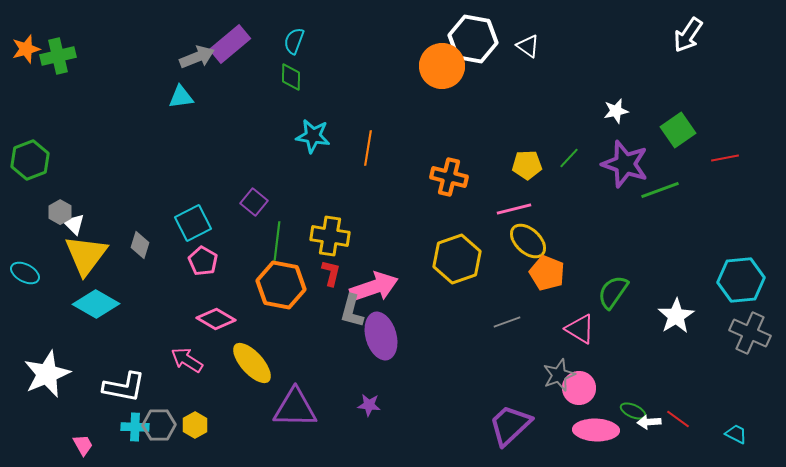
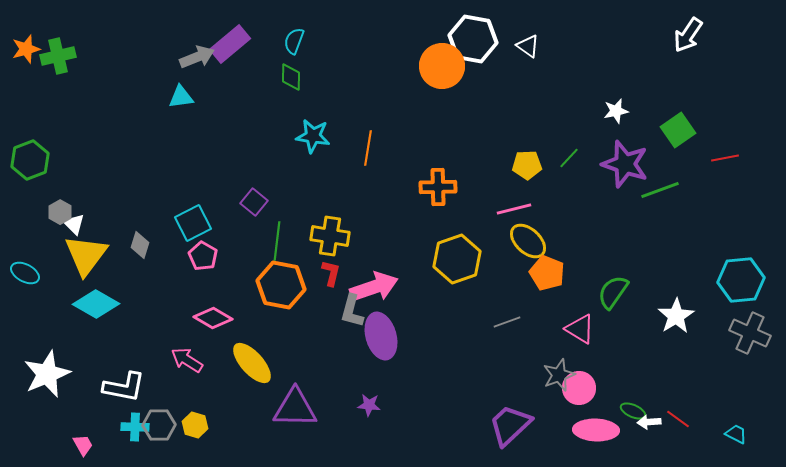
orange cross at (449, 177): moved 11 px left, 10 px down; rotated 15 degrees counterclockwise
pink pentagon at (203, 261): moved 5 px up
pink diamond at (216, 319): moved 3 px left, 1 px up
yellow hexagon at (195, 425): rotated 15 degrees counterclockwise
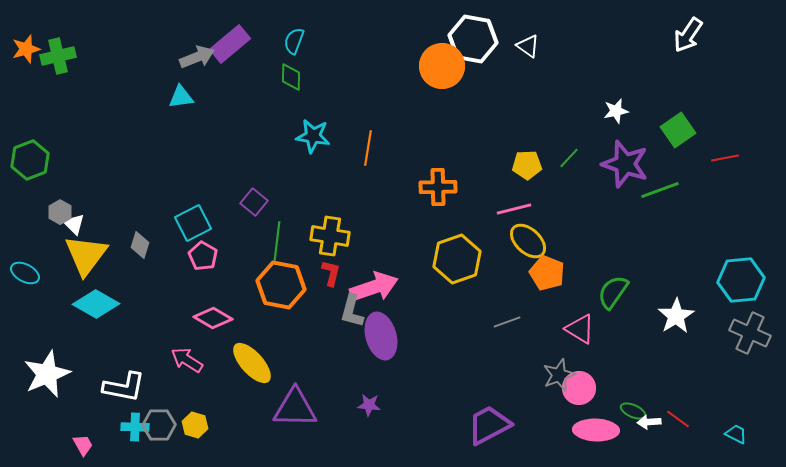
purple trapezoid at (510, 425): moved 21 px left; rotated 15 degrees clockwise
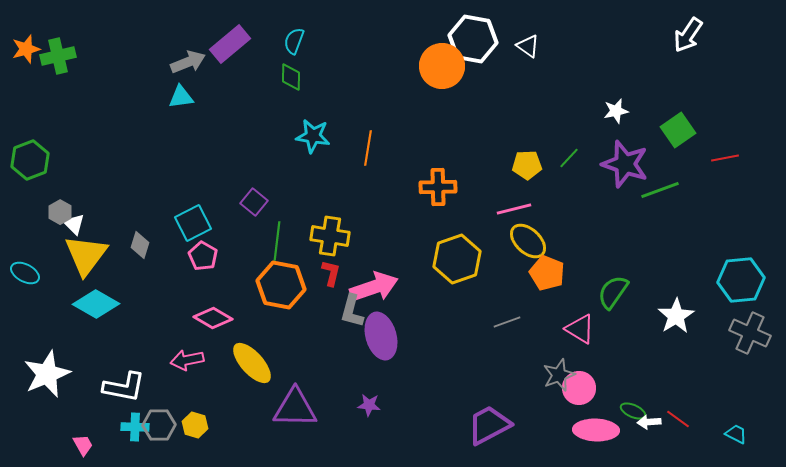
gray arrow at (197, 57): moved 9 px left, 5 px down
pink arrow at (187, 360): rotated 44 degrees counterclockwise
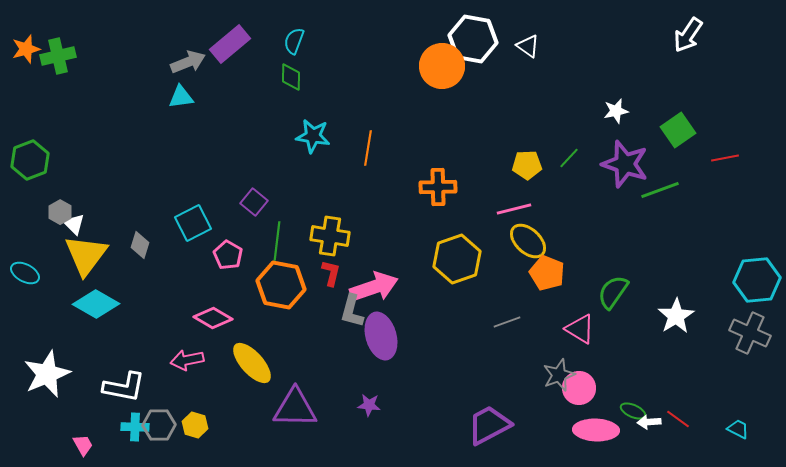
pink pentagon at (203, 256): moved 25 px right, 1 px up
cyan hexagon at (741, 280): moved 16 px right
cyan trapezoid at (736, 434): moved 2 px right, 5 px up
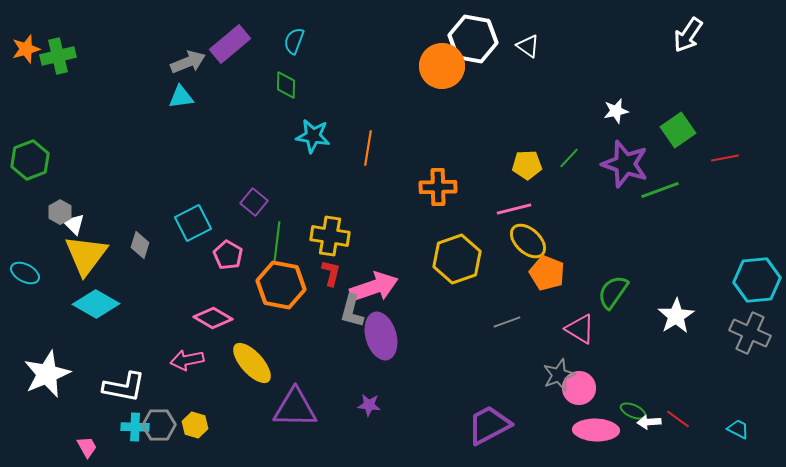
green diamond at (291, 77): moved 5 px left, 8 px down
pink trapezoid at (83, 445): moved 4 px right, 2 px down
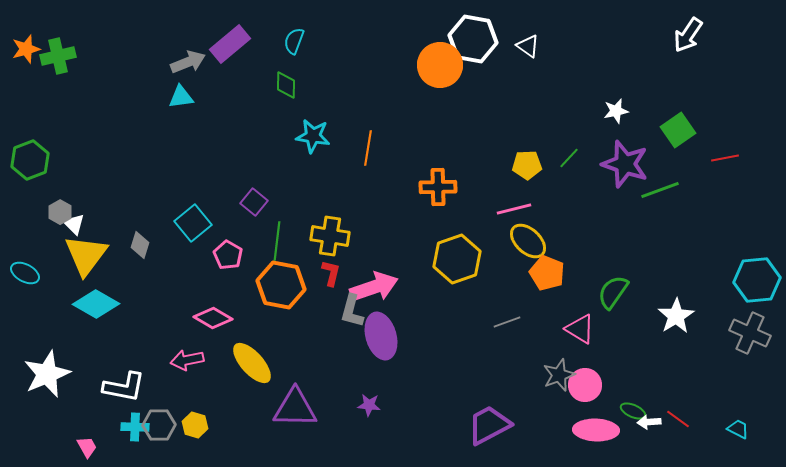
orange circle at (442, 66): moved 2 px left, 1 px up
cyan square at (193, 223): rotated 12 degrees counterclockwise
pink circle at (579, 388): moved 6 px right, 3 px up
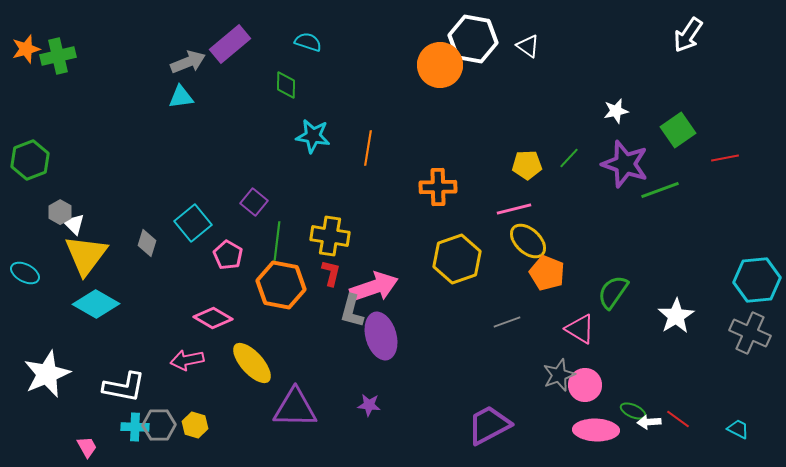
cyan semicircle at (294, 41): moved 14 px right, 1 px down; rotated 88 degrees clockwise
gray diamond at (140, 245): moved 7 px right, 2 px up
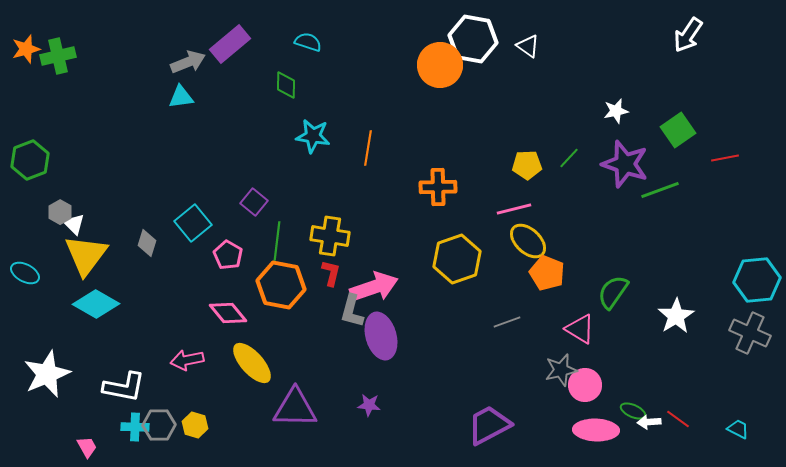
pink diamond at (213, 318): moved 15 px right, 5 px up; rotated 21 degrees clockwise
gray star at (559, 375): moved 2 px right, 5 px up; rotated 8 degrees clockwise
